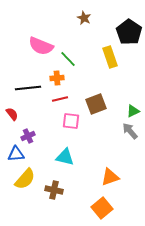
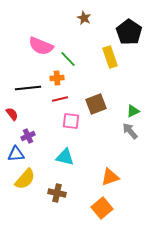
brown cross: moved 3 px right, 3 px down
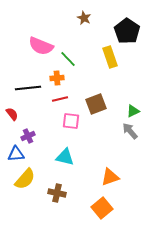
black pentagon: moved 2 px left, 1 px up
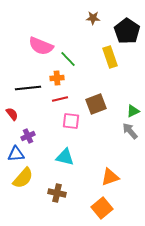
brown star: moved 9 px right; rotated 24 degrees counterclockwise
yellow semicircle: moved 2 px left, 1 px up
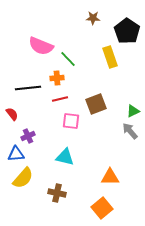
orange triangle: rotated 18 degrees clockwise
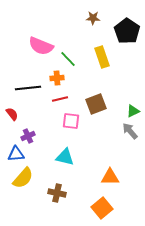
yellow rectangle: moved 8 px left
